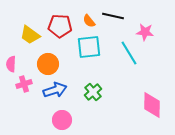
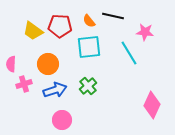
yellow trapezoid: moved 3 px right, 4 px up
green cross: moved 5 px left, 6 px up
pink diamond: rotated 24 degrees clockwise
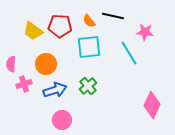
orange circle: moved 2 px left
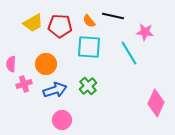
yellow trapezoid: moved 8 px up; rotated 65 degrees counterclockwise
cyan square: rotated 10 degrees clockwise
pink diamond: moved 4 px right, 2 px up
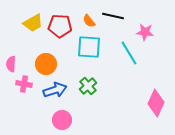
pink cross: rotated 28 degrees clockwise
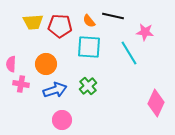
yellow trapezoid: moved 1 px up; rotated 25 degrees clockwise
pink cross: moved 3 px left
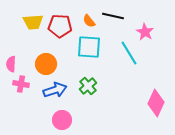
pink star: rotated 24 degrees clockwise
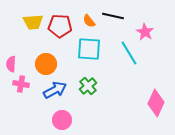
cyan square: moved 2 px down
blue arrow: rotated 10 degrees counterclockwise
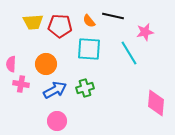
pink star: rotated 30 degrees clockwise
green cross: moved 3 px left, 2 px down; rotated 24 degrees clockwise
pink diamond: rotated 20 degrees counterclockwise
pink circle: moved 5 px left, 1 px down
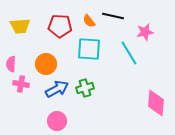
yellow trapezoid: moved 13 px left, 4 px down
blue arrow: moved 2 px right, 1 px up
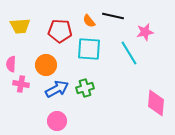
red pentagon: moved 5 px down
orange circle: moved 1 px down
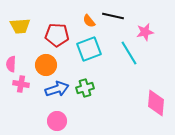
red pentagon: moved 3 px left, 4 px down
cyan square: rotated 25 degrees counterclockwise
blue arrow: rotated 10 degrees clockwise
